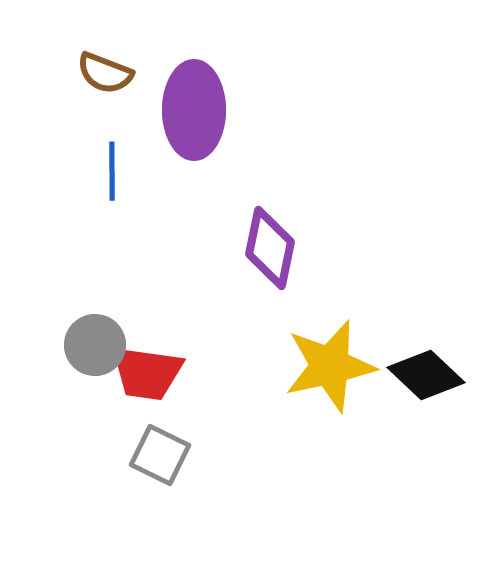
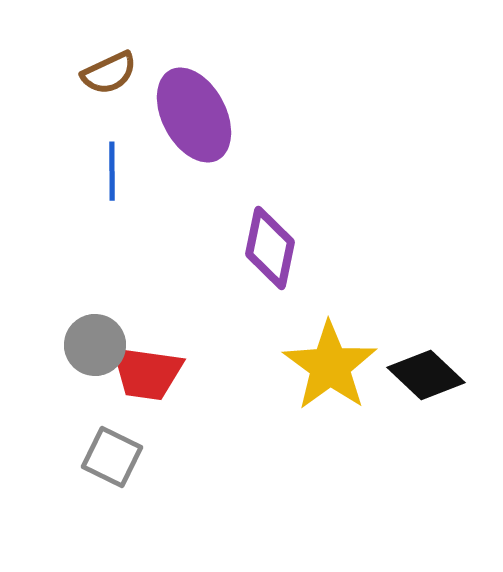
brown semicircle: moved 4 px right; rotated 46 degrees counterclockwise
purple ellipse: moved 5 px down; rotated 28 degrees counterclockwise
yellow star: rotated 24 degrees counterclockwise
gray square: moved 48 px left, 2 px down
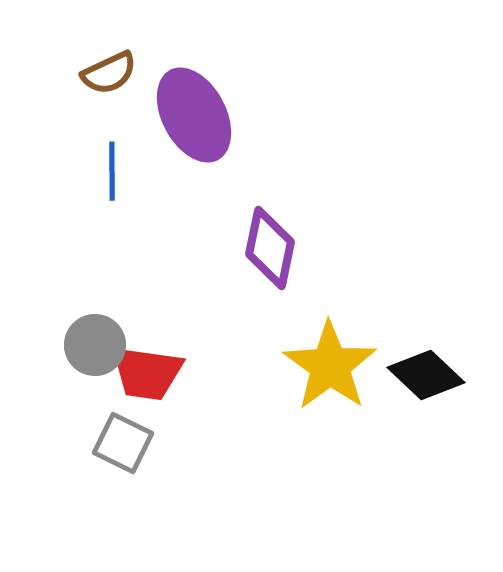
gray square: moved 11 px right, 14 px up
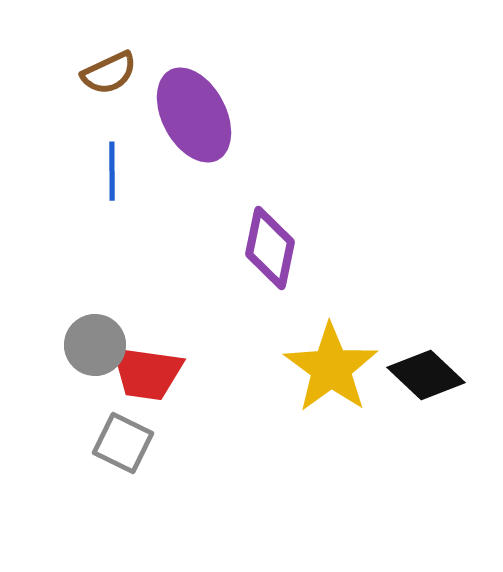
yellow star: moved 1 px right, 2 px down
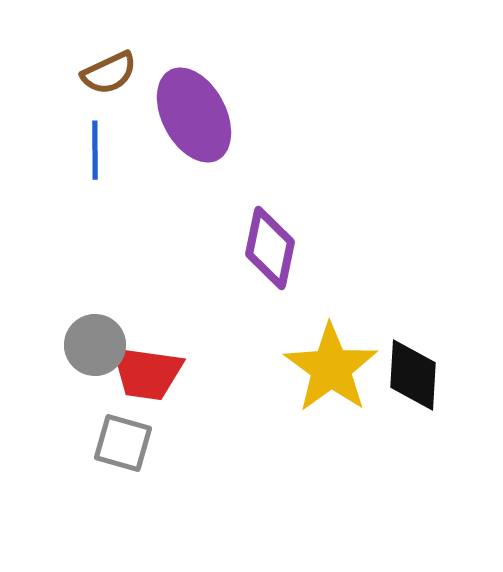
blue line: moved 17 px left, 21 px up
black diamond: moved 13 px left; rotated 50 degrees clockwise
gray square: rotated 10 degrees counterclockwise
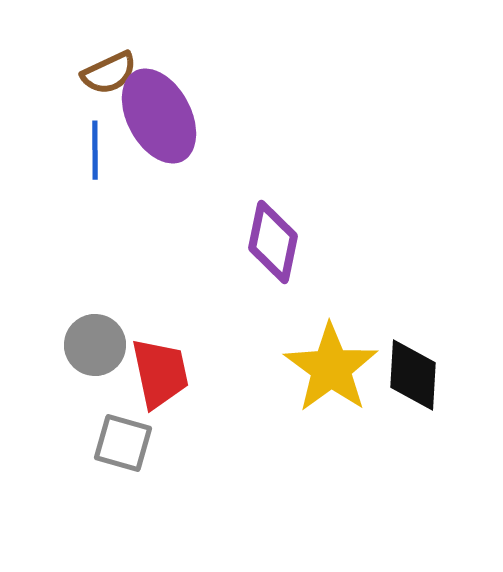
purple ellipse: moved 35 px left, 1 px down
purple diamond: moved 3 px right, 6 px up
red trapezoid: moved 13 px right; rotated 110 degrees counterclockwise
